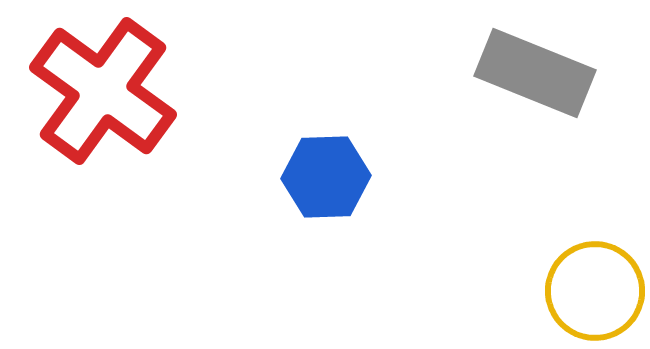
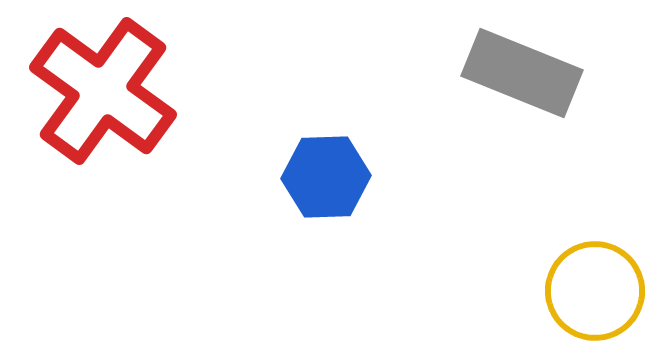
gray rectangle: moved 13 px left
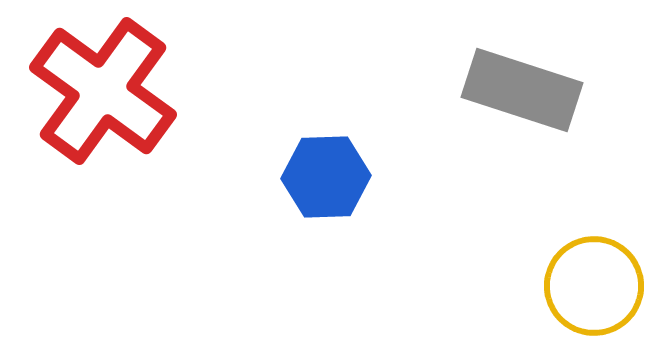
gray rectangle: moved 17 px down; rotated 4 degrees counterclockwise
yellow circle: moved 1 px left, 5 px up
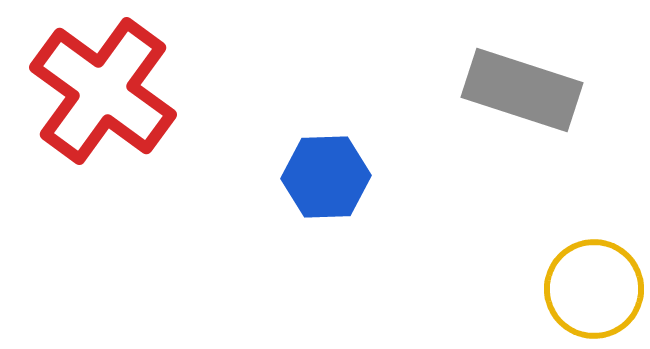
yellow circle: moved 3 px down
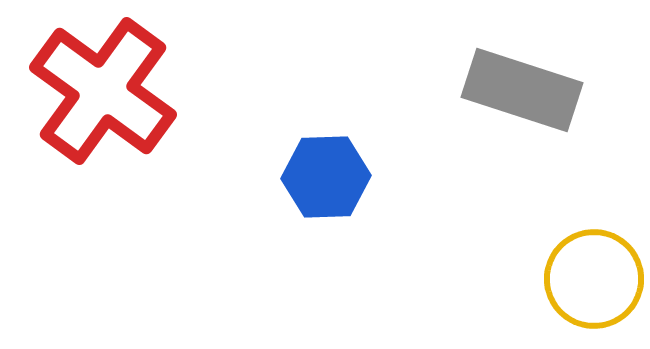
yellow circle: moved 10 px up
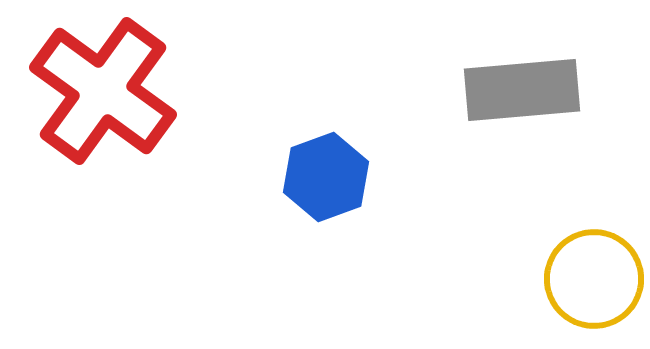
gray rectangle: rotated 23 degrees counterclockwise
blue hexagon: rotated 18 degrees counterclockwise
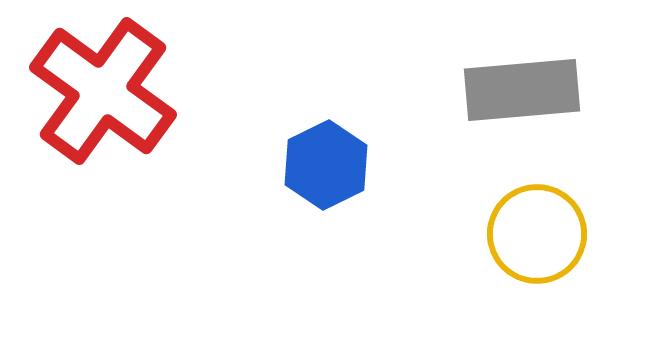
blue hexagon: moved 12 px up; rotated 6 degrees counterclockwise
yellow circle: moved 57 px left, 45 px up
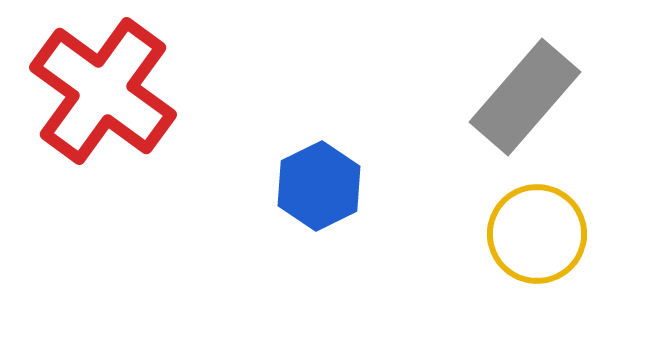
gray rectangle: moved 3 px right, 7 px down; rotated 44 degrees counterclockwise
blue hexagon: moved 7 px left, 21 px down
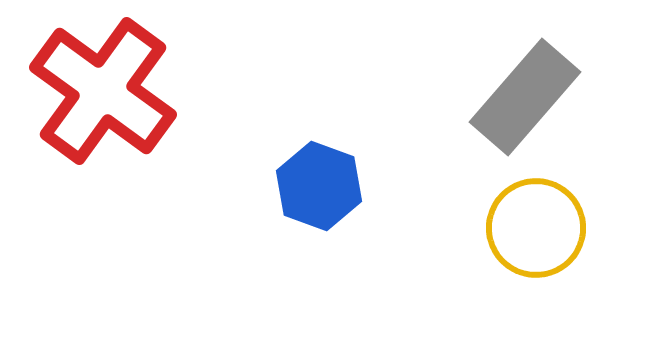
blue hexagon: rotated 14 degrees counterclockwise
yellow circle: moved 1 px left, 6 px up
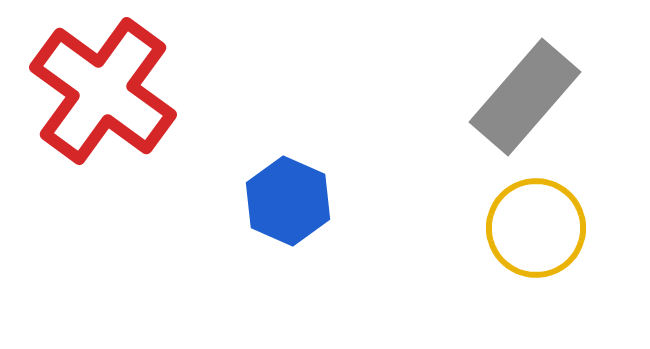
blue hexagon: moved 31 px left, 15 px down; rotated 4 degrees clockwise
